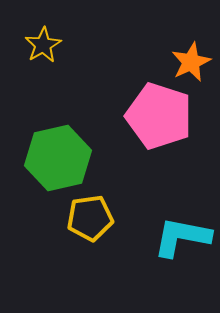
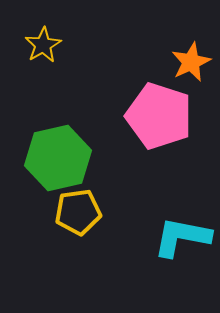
yellow pentagon: moved 12 px left, 6 px up
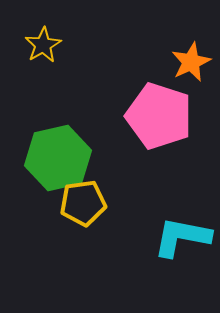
yellow pentagon: moved 5 px right, 9 px up
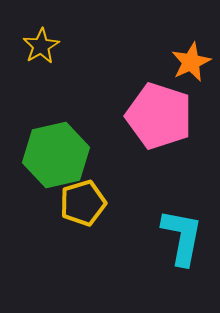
yellow star: moved 2 px left, 1 px down
green hexagon: moved 2 px left, 3 px up
yellow pentagon: rotated 9 degrees counterclockwise
cyan L-shape: rotated 90 degrees clockwise
